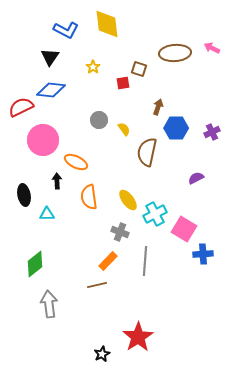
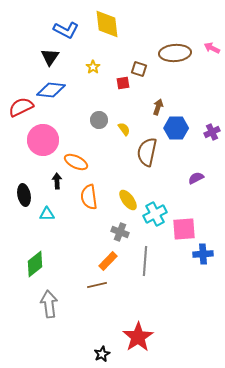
pink square: rotated 35 degrees counterclockwise
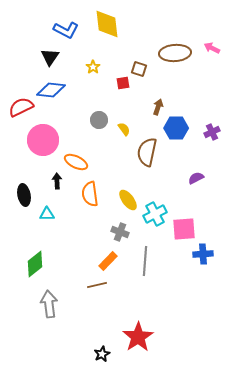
orange semicircle: moved 1 px right, 3 px up
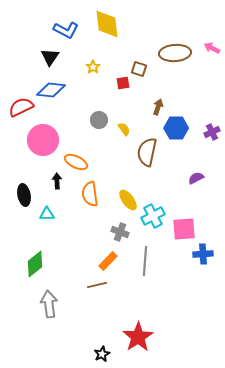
cyan cross: moved 2 px left, 2 px down
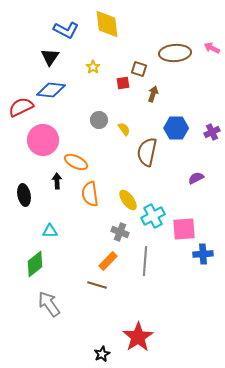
brown arrow: moved 5 px left, 13 px up
cyan triangle: moved 3 px right, 17 px down
brown line: rotated 30 degrees clockwise
gray arrow: rotated 28 degrees counterclockwise
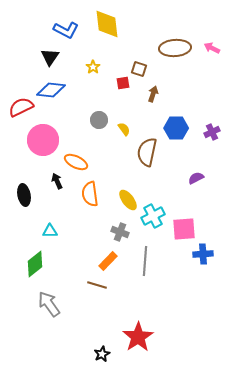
brown ellipse: moved 5 px up
black arrow: rotated 21 degrees counterclockwise
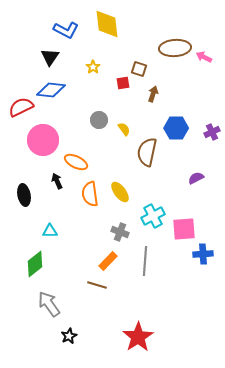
pink arrow: moved 8 px left, 9 px down
yellow ellipse: moved 8 px left, 8 px up
black star: moved 33 px left, 18 px up
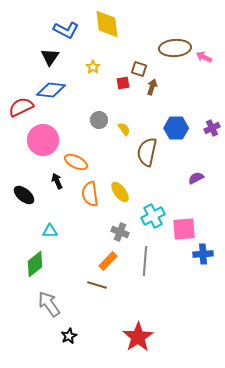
brown arrow: moved 1 px left, 7 px up
purple cross: moved 4 px up
black ellipse: rotated 40 degrees counterclockwise
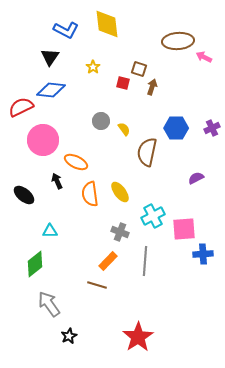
brown ellipse: moved 3 px right, 7 px up
red square: rotated 24 degrees clockwise
gray circle: moved 2 px right, 1 px down
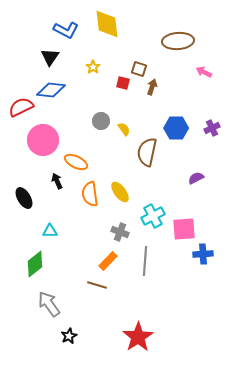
pink arrow: moved 15 px down
black ellipse: moved 3 px down; rotated 20 degrees clockwise
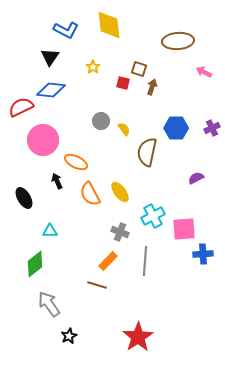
yellow diamond: moved 2 px right, 1 px down
orange semicircle: rotated 20 degrees counterclockwise
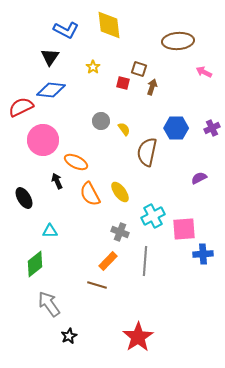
purple semicircle: moved 3 px right
